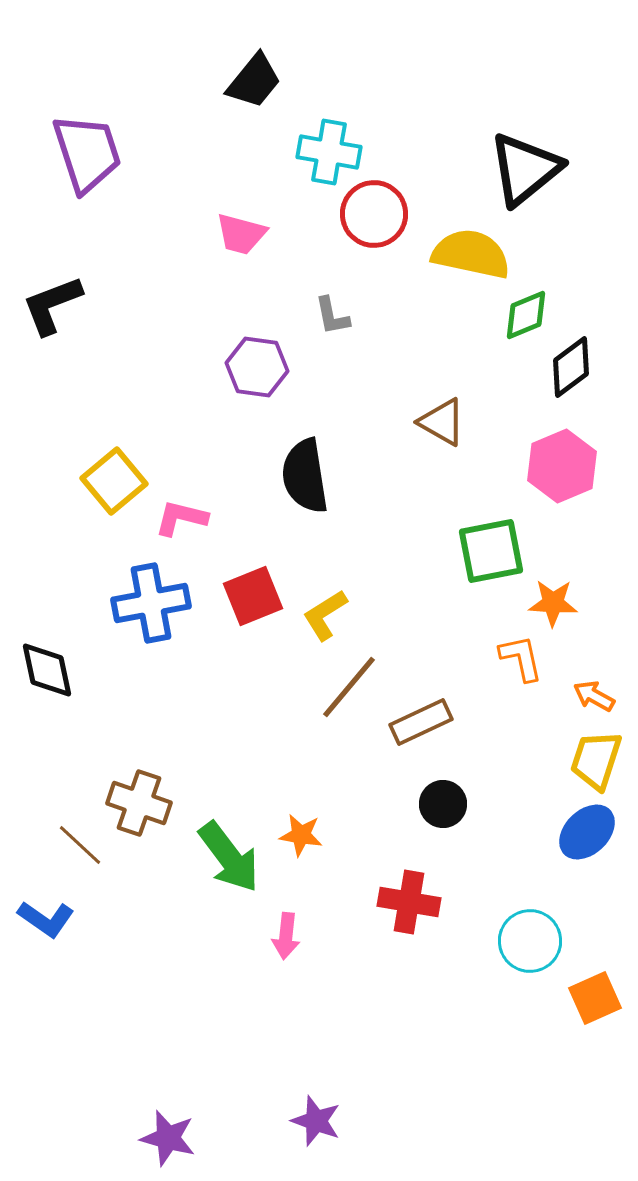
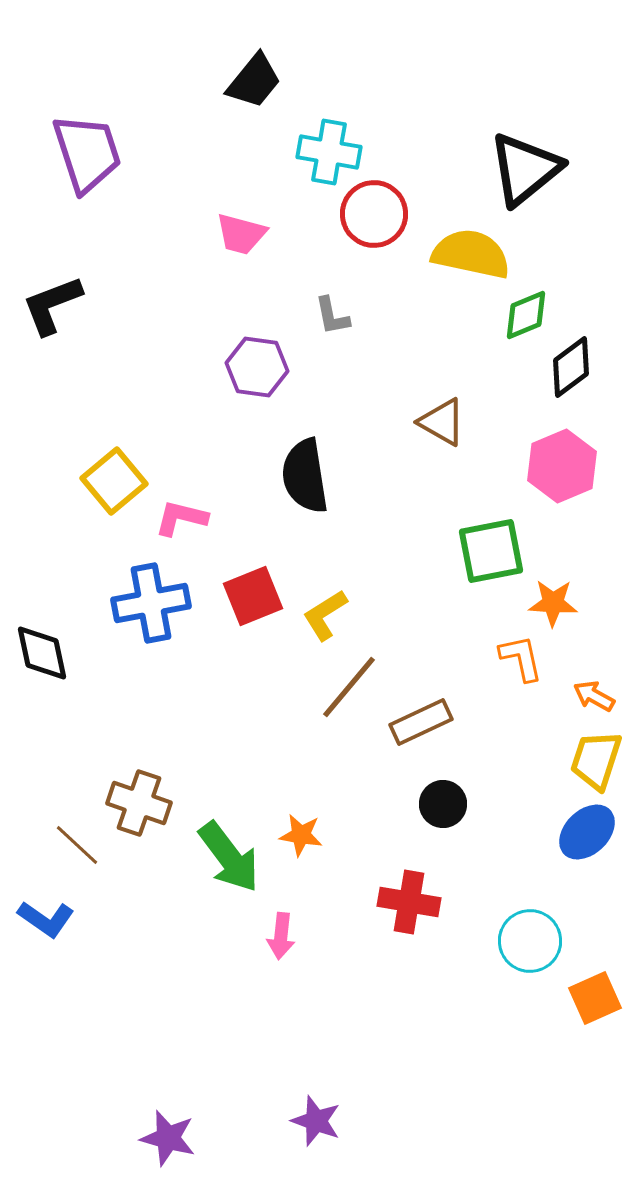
black diamond at (47, 670): moved 5 px left, 17 px up
brown line at (80, 845): moved 3 px left
pink arrow at (286, 936): moved 5 px left
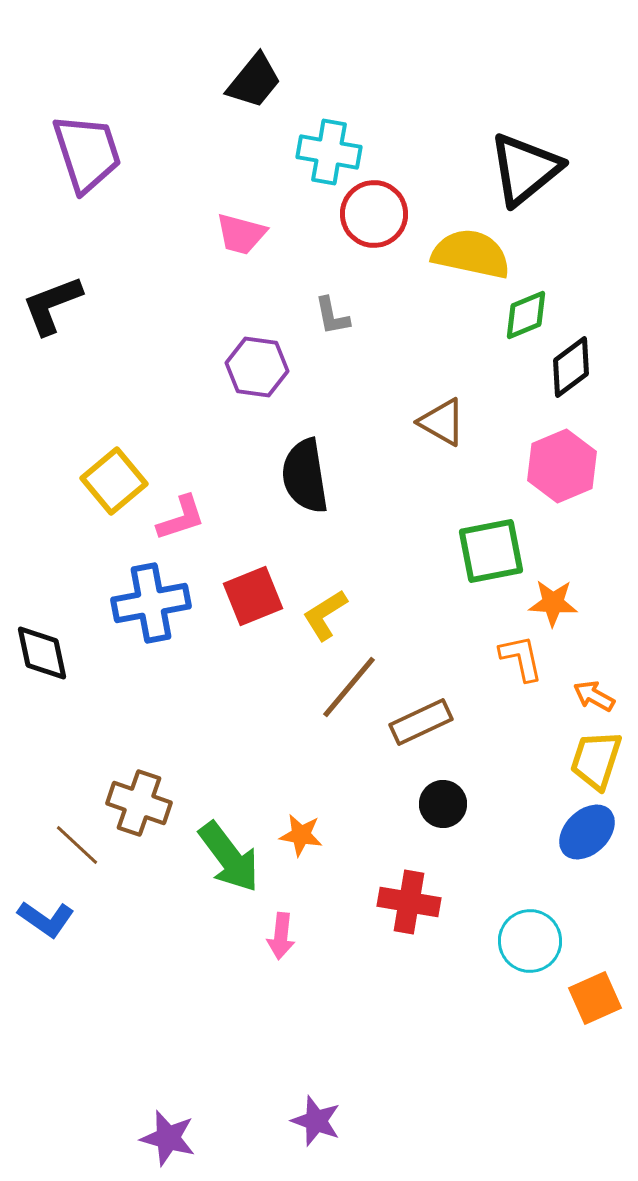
pink L-shape at (181, 518): rotated 148 degrees clockwise
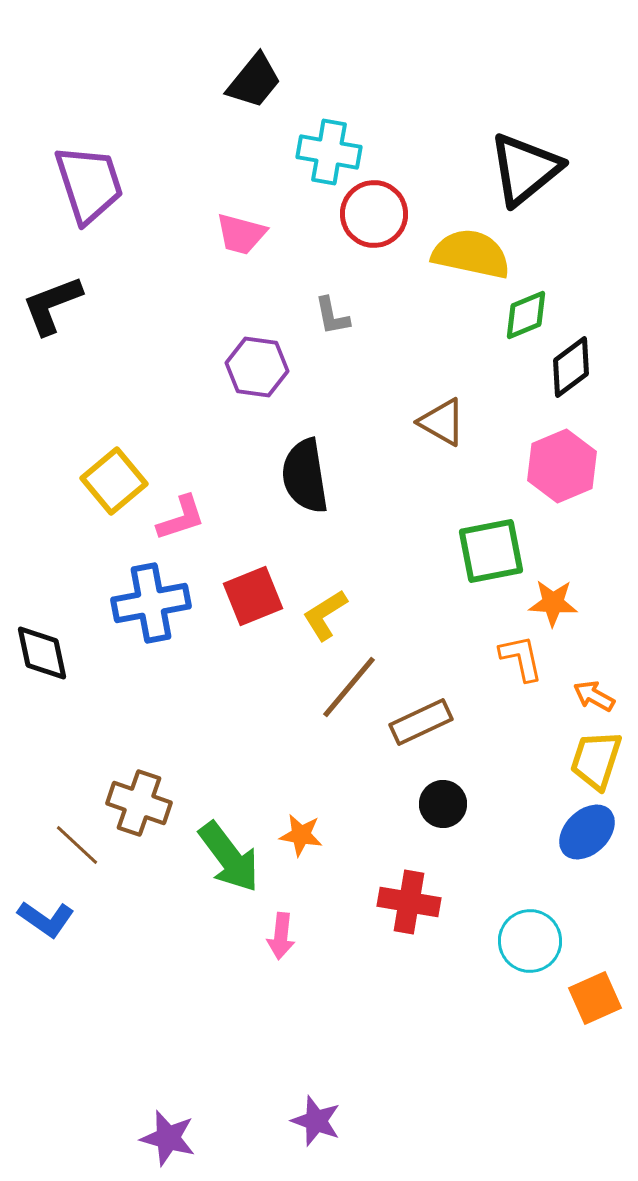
purple trapezoid at (87, 153): moved 2 px right, 31 px down
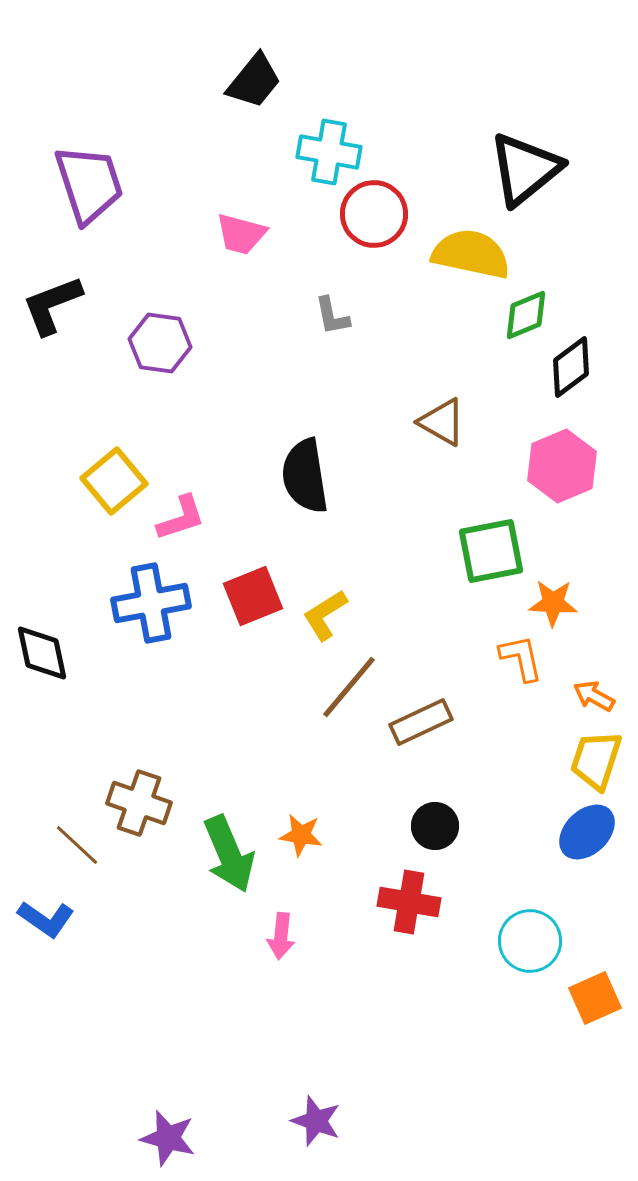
purple hexagon at (257, 367): moved 97 px left, 24 px up
black circle at (443, 804): moved 8 px left, 22 px down
green arrow at (229, 857): moved 3 px up; rotated 14 degrees clockwise
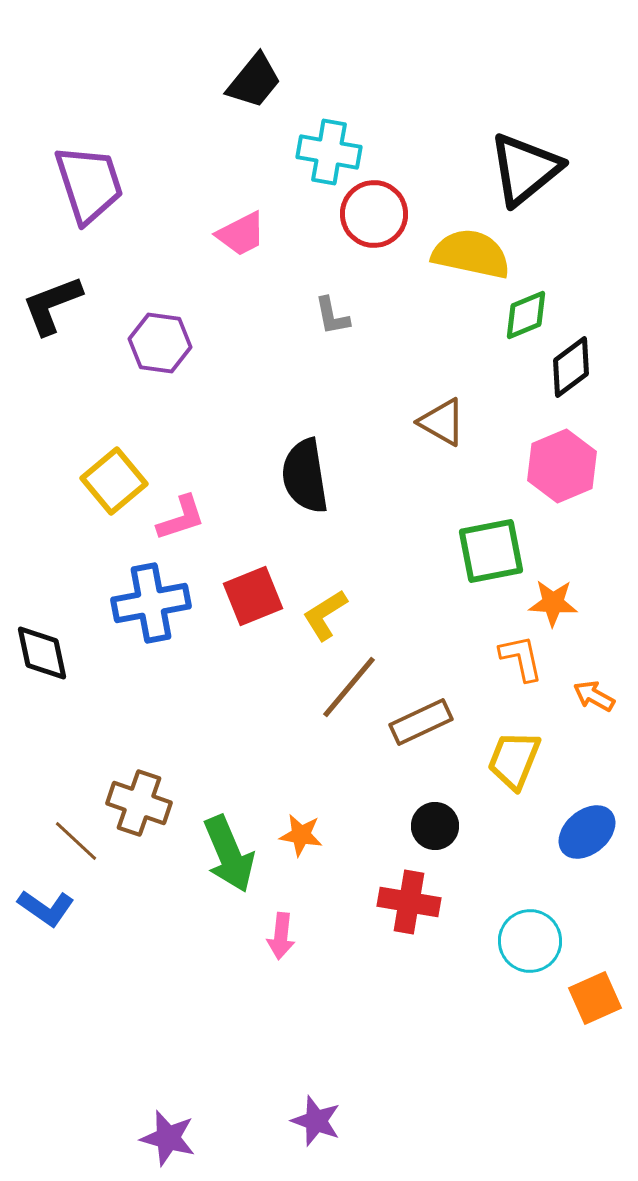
pink trapezoid at (241, 234): rotated 42 degrees counterclockwise
yellow trapezoid at (596, 760): moved 82 px left; rotated 4 degrees clockwise
blue ellipse at (587, 832): rotated 4 degrees clockwise
brown line at (77, 845): moved 1 px left, 4 px up
blue L-shape at (46, 919): moved 11 px up
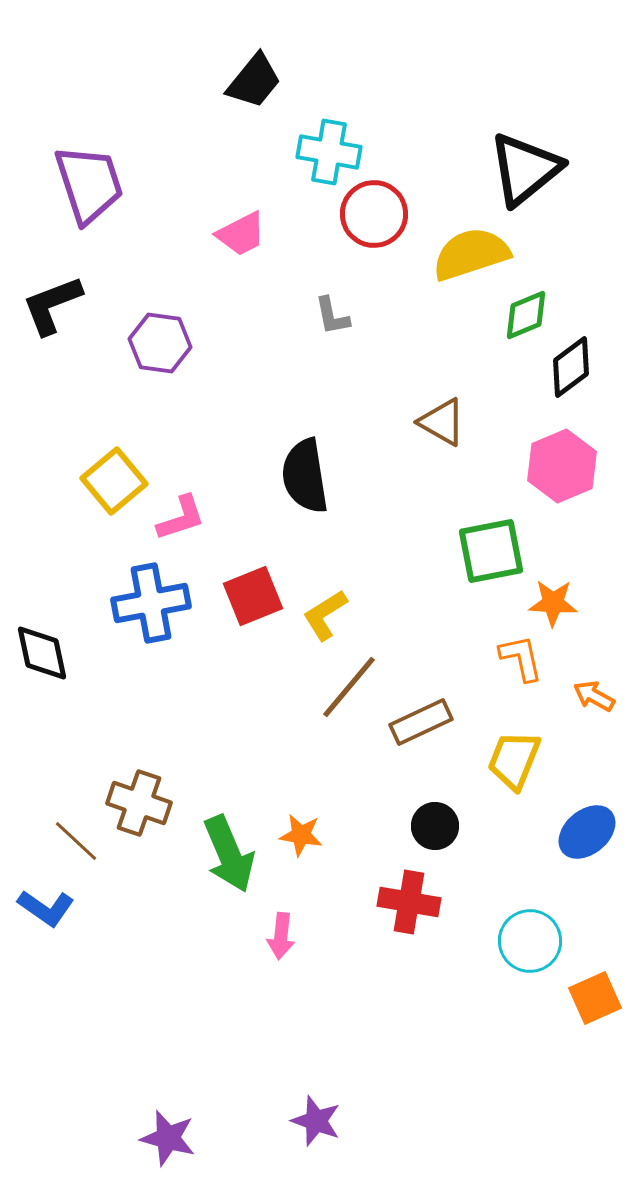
yellow semicircle at (471, 254): rotated 30 degrees counterclockwise
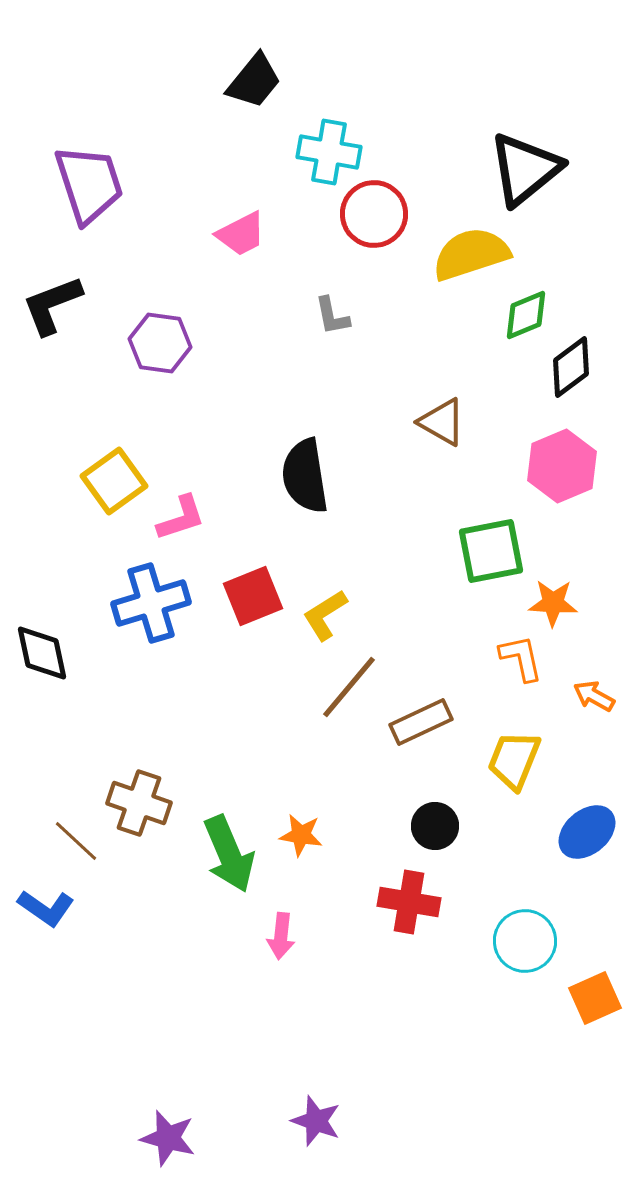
yellow square at (114, 481): rotated 4 degrees clockwise
blue cross at (151, 603): rotated 6 degrees counterclockwise
cyan circle at (530, 941): moved 5 px left
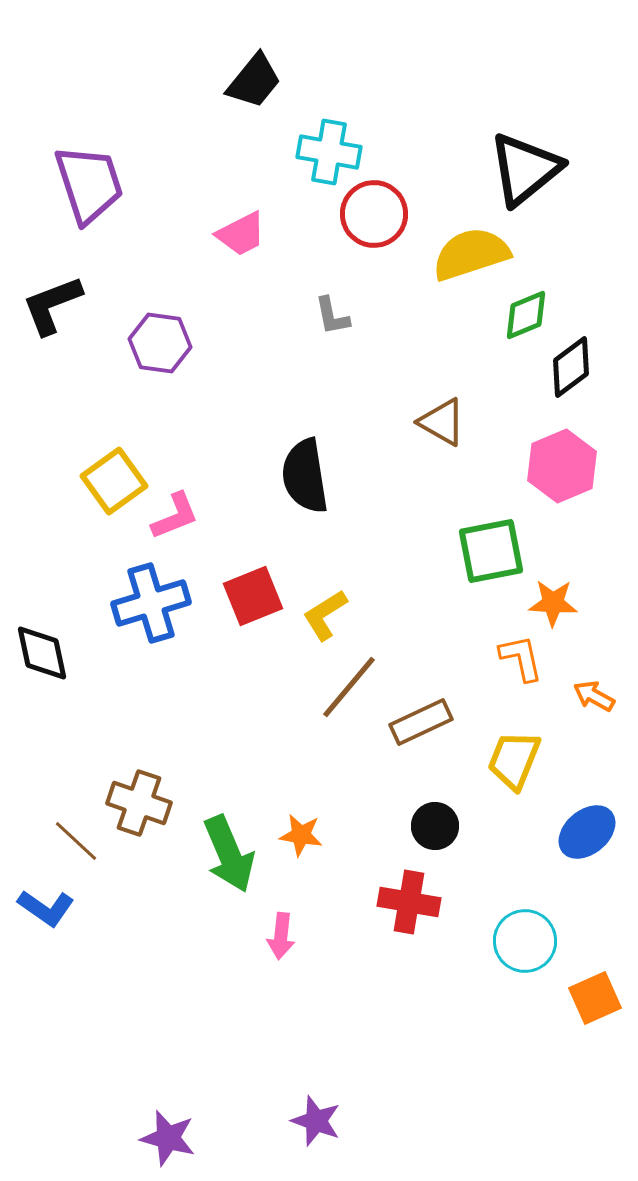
pink L-shape at (181, 518): moved 6 px left, 2 px up; rotated 4 degrees counterclockwise
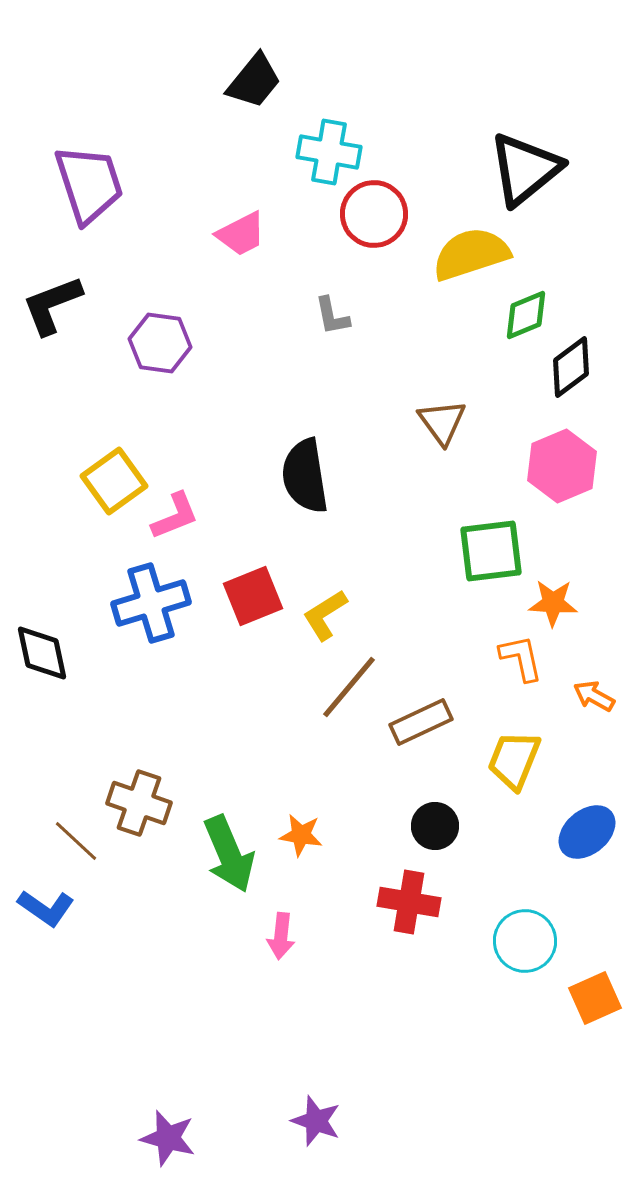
brown triangle at (442, 422): rotated 24 degrees clockwise
green square at (491, 551): rotated 4 degrees clockwise
